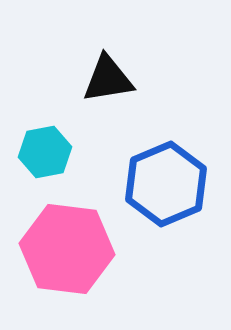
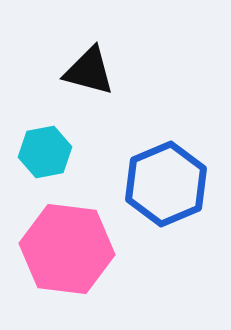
black triangle: moved 19 px left, 8 px up; rotated 24 degrees clockwise
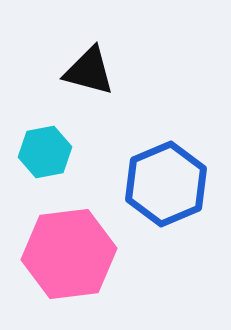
pink hexagon: moved 2 px right, 5 px down; rotated 14 degrees counterclockwise
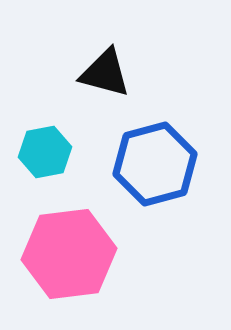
black triangle: moved 16 px right, 2 px down
blue hexagon: moved 11 px left, 20 px up; rotated 8 degrees clockwise
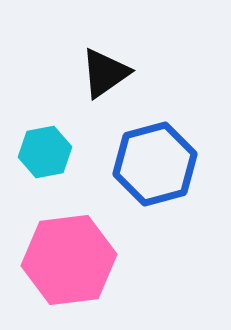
black triangle: rotated 50 degrees counterclockwise
pink hexagon: moved 6 px down
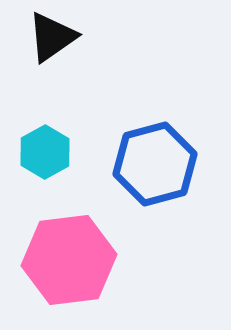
black triangle: moved 53 px left, 36 px up
cyan hexagon: rotated 18 degrees counterclockwise
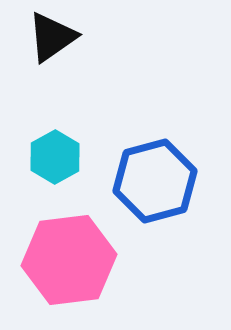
cyan hexagon: moved 10 px right, 5 px down
blue hexagon: moved 17 px down
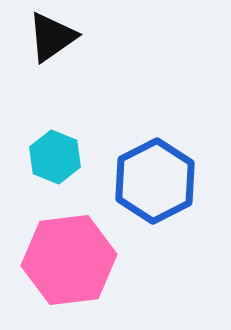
cyan hexagon: rotated 9 degrees counterclockwise
blue hexagon: rotated 12 degrees counterclockwise
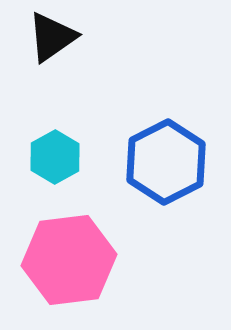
cyan hexagon: rotated 9 degrees clockwise
blue hexagon: moved 11 px right, 19 px up
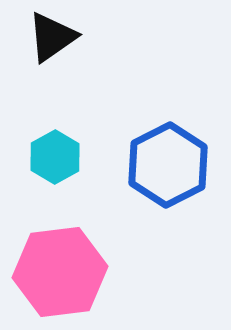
blue hexagon: moved 2 px right, 3 px down
pink hexagon: moved 9 px left, 12 px down
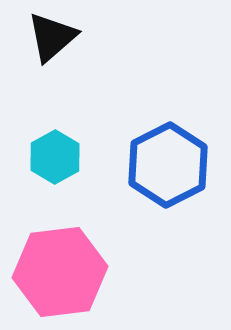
black triangle: rotated 6 degrees counterclockwise
